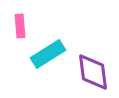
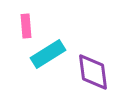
pink rectangle: moved 6 px right
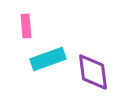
cyan rectangle: moved 5 px down; rotated 12 degrees clockwise
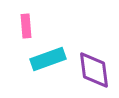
purple diamond: moved 1 px right, 2 px up
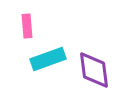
pink rectangle: moved 1 px right
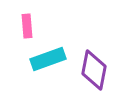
purple diamond: rotated 18 degrees clockwise
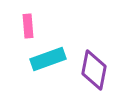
pink rectangle: moved 1 px right
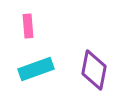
cyan rectangle: moved 12 px left, 10 px down
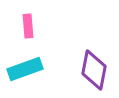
cyan rectangle: moved 11 px left
